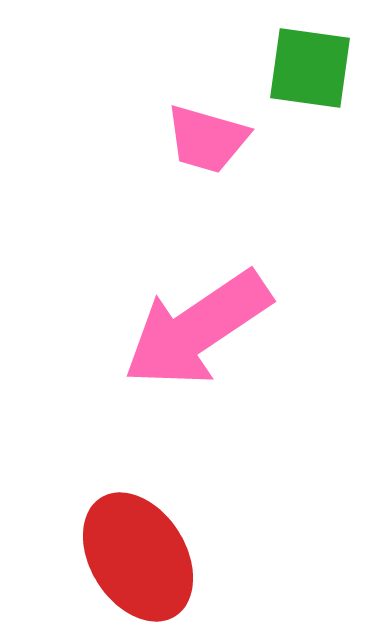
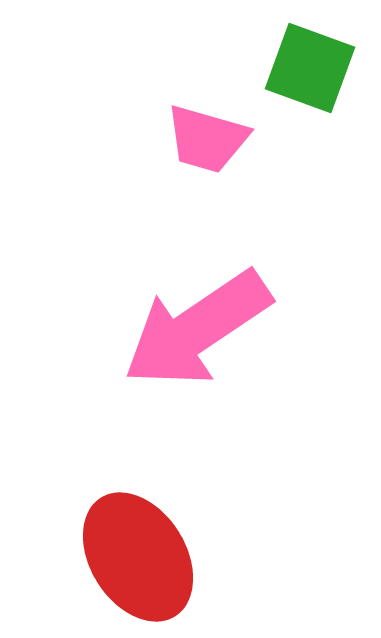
green square: rotated 12 degrees clockwise
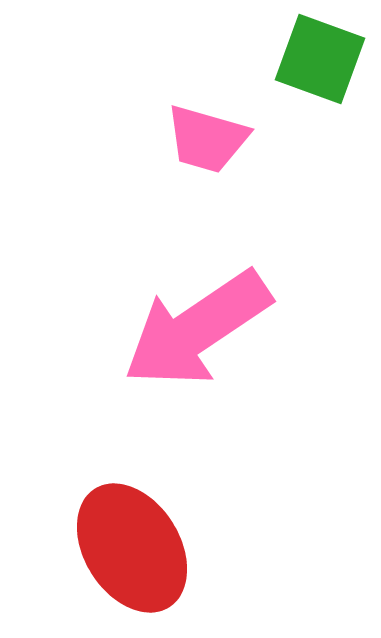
green square: moved 10 px right, 9 px up
red ellipse: moved 6 px left, 9 px up
